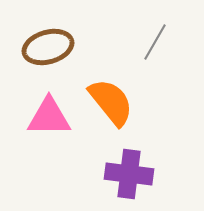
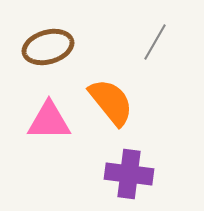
pink triangle: moved 4 px down
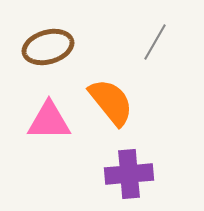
purple cross: rotated 12 degrees counterclockwise
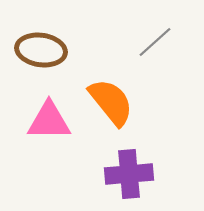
gray line: rotated 18 degrees clockwise
brown ellipse: moved 7 px left, 3 px down; rotated 24 degrees clockwise
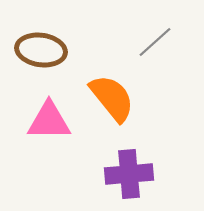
orange semicircle: moved 1 px right, 4 px up
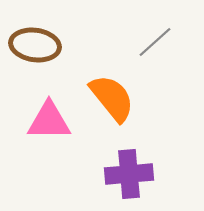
brown ellipse: moved 6 px left, 5 px up
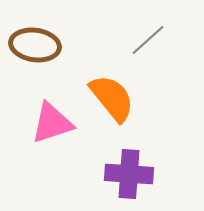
gray line: moved 7 px left, 2 px up
pink triangle: moved 3 px right, 2 px down; rotated 18 degrees counterclockwise
purple cross: rotated 9 degrees clockwise
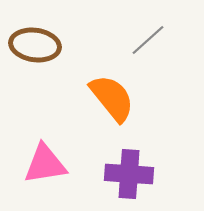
pink triangle: moved 7 px left, 41 px down; rotated 9 degrees clockwise
